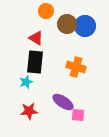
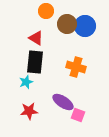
pink square: rotated 16 degrees clockwise
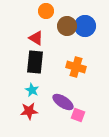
brown circle: moved 2 px down
cyan star: moved 6 px right, 8 px down; rotated 24 degrees counterclockwise
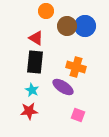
purple ellipse: moved 15 px up
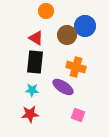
brown circle: moved 9 px down
cyan star: rotated 24 degrees counterclockwise
red star: moved 1 px right, 3 px down
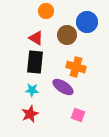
blue circle: moved 2 px right, 4 px up
red star: rotated 18 degrees counterclockwise
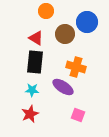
brown circle: moved 2 px left, 1 px up
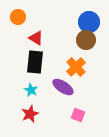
orange circle: moved 28 px left, 6 px down
blue circle: moved 2 px right
brown circle: moved 21 px right, 6 px down
orange cross: rotated 30 degrees clockwise
cyan star: moved 1 px left; rotated 24 degrees clockwise
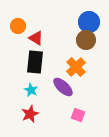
orange circle: moved 9 px down
purple ellipse: rotated 10 degrees clockwise
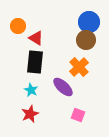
orange cross: moved 3 px right
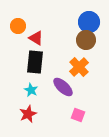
red star: moved 2 px left
